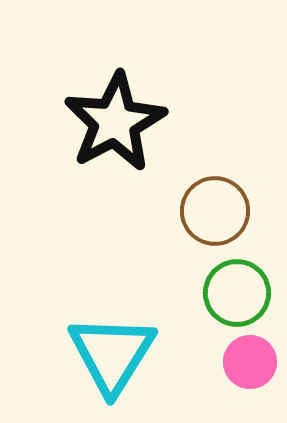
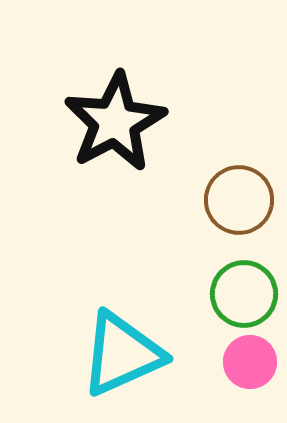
brown circle: moved 24 px right, 11 px up
green circle: moved 7 px right, 1 px down
cyan triangle: moved 10 px right; rotated 34 degrees clockwise
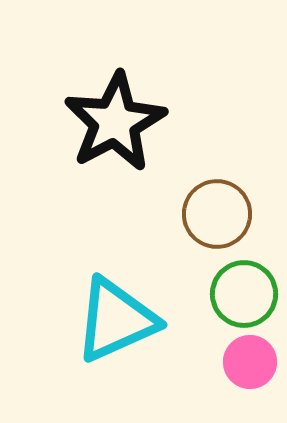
brown circle: moved 22 px left, 14 px down
cyan triangle: moved 6 px left, 34 px up
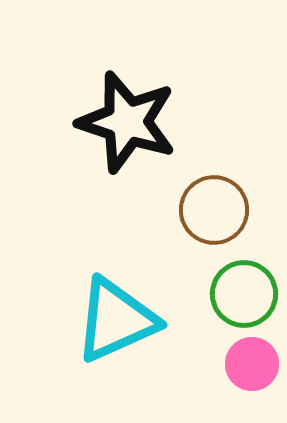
black star: moved 12 px right; rotated 26 degrees counterclockwise
brown circle: moved 3 px left, 4 px up
pink circle: moved 2 px right, 2 px down
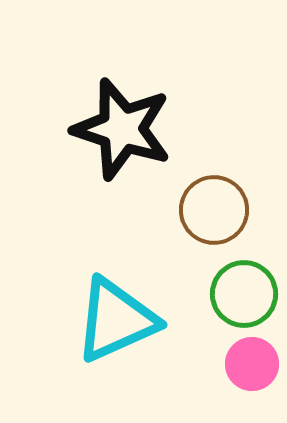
black star: moved 5 px left, 7 px down
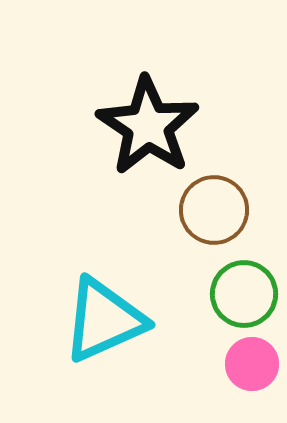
black star: moved 26 px right, 3 px up; rotated 16 degrees clockwise
cyan triangle: moved 12 px left
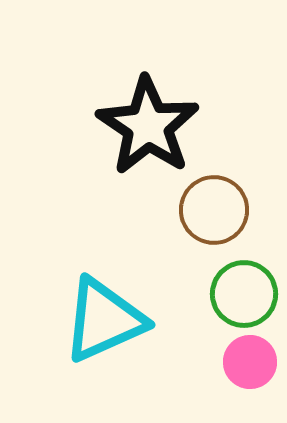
pink circle: moved 2 px left, 2 px up
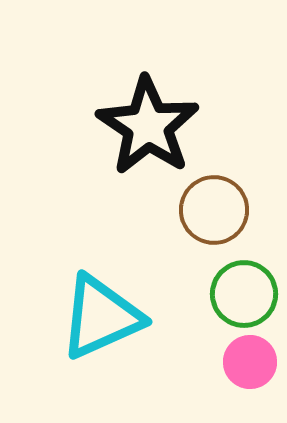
cyan triangle: moved 3 px left, 3 px up
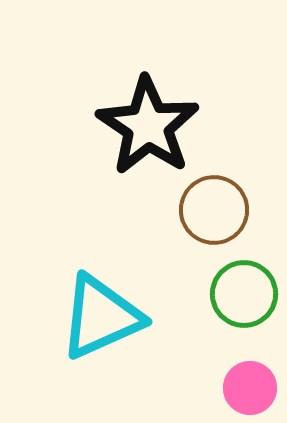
pink circle: moved 26 px down
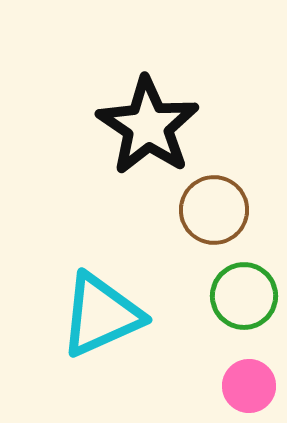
green circle: moved 2 px down
cyan triangle: moved 2 px up
pink circle: moved 1 px left, 2 px up
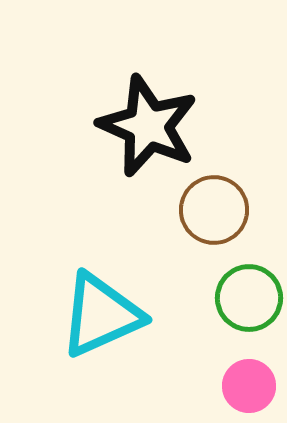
black star: rotated 10 degrees counterclockwise
green circle: moved 5 px right, 2 px down
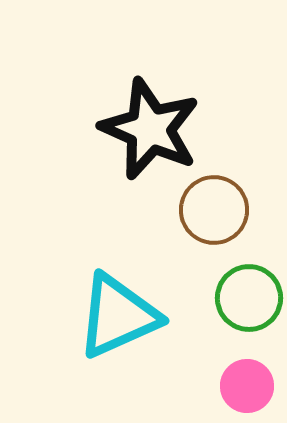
black star: moved 2 px right, 3 px down
cyan triangle: moved 17 px right, 1 px down
pink circle: moved 2 px left
